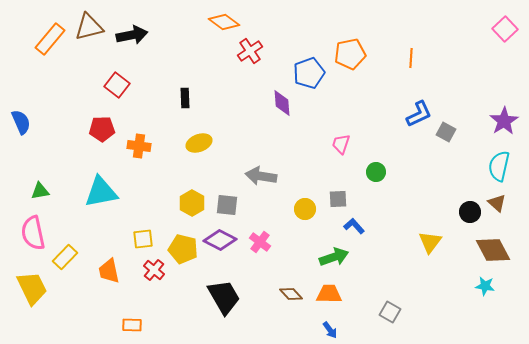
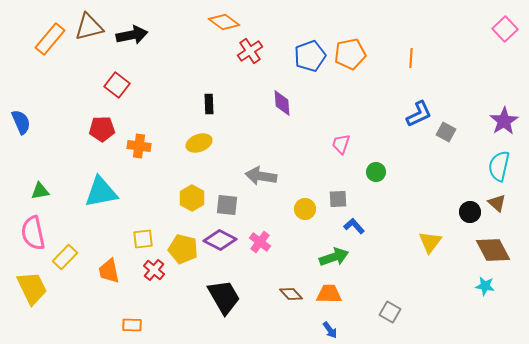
blue pentagon at (309, 73): moved 1 px right, 17 px up
black rectangle at (185, 98): moved 24 px right, 6 px down
yellow hexagon at (192, 203): moved 5 px up
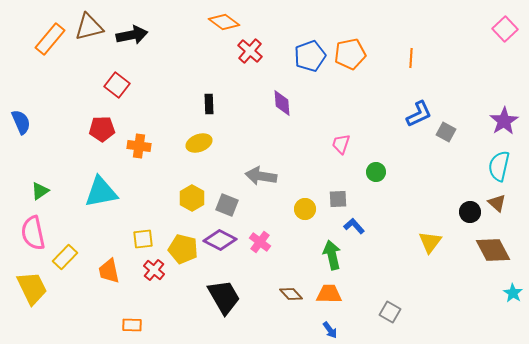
red cross at (250, 51): rotated 15 degrees counterclockwise
green triangle at (40, 191): rotated 24 degrees counterclockwise
gray square at (227, 205): rotated 15 degrees clockwise
green arrow at (334, 257): moved 2 px left, 2 px up; rotated 84 degrees counterclockwise
cyan star at (485, 286): moved 28 px right, 7 px down; rotated 24 degrees clockwise
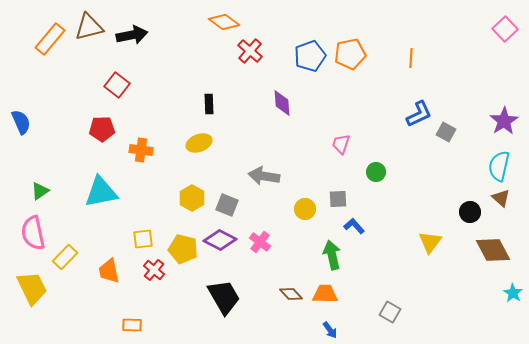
orange cross at (139, 146): moved 2 px right, 4 px down
gray arrow at (261, 176): moved 3 px right
brown triangle at (497, 203): moved 4 px right, 5 px up
orange trapezoid at (329, 294): moved 4 px left
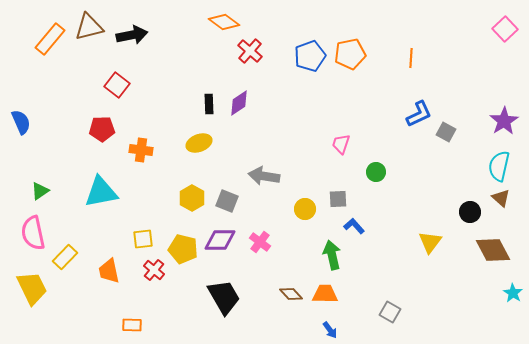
purple diamond at (282, 103): moved 43 px left; rotated 60 degrees clockwise
gray square at (227, 205): moved 4 px up
purple diamond at (220, 240): rotated 28 degrees counterclockwise
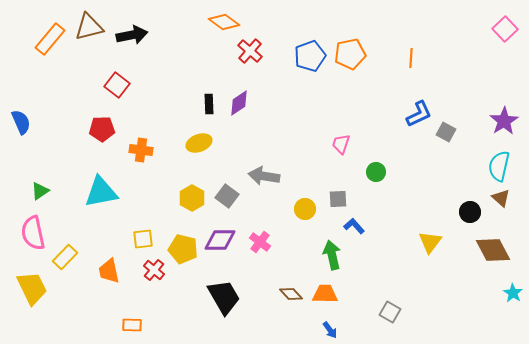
gray square at (227, 201): moved 5 px up; rotated 15 degrees clockwise
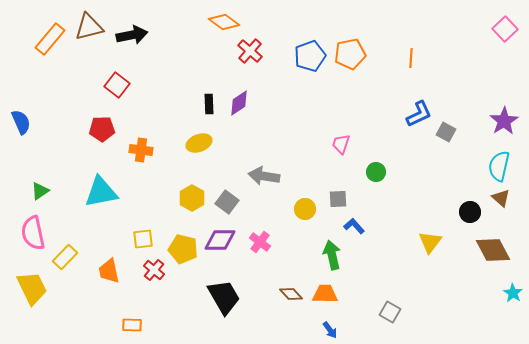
gray square at (227, 196): moved 6 px down
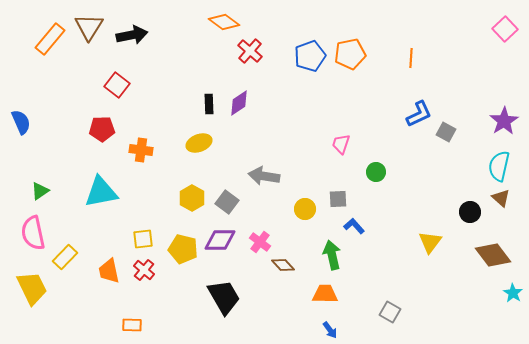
brown triangle at (89, 27): rotated 44 degrees counterclockwise
brown diamond at (493, 250): moved 5 px down; rotated 9 degrees counterclockwise
red cross at (154, 270): moved 10 px left
brown diamond at (291, 294): moved 8 px left, 29 px up
